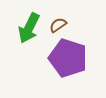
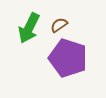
brown semicircle: moved 1 px right
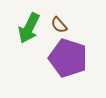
brown semicircle: rotated 96 degrees counterclockwise
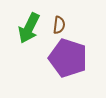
brown semicircle: rotated 132 degrees counterclockwise
